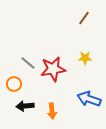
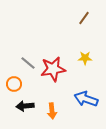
blue arrow: moved 3 px left
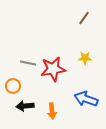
gray line: rotated 28 degrees counterclockwise
orange circle: moved 1 px left, 2 px down
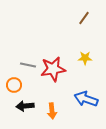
gray line: moved 2 px down
orange circle: moved 1 px right, 1 px up
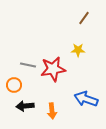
yellow star: moved 7 px left, 8 px up
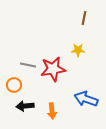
brown line: rotated 24 degrees counterclockwise
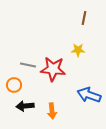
red star: rotated 15 degrees clockwise
blue arrow: moved 3 px right, 4 px up
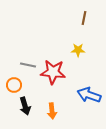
red star: moved 3 px down
black arrow: rotated 102 degrees counterclockwise
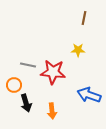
black arrow: moved 1 px right, 3 px up
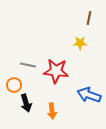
brown line: moved 5 px right
yellow star: moved 2 px right, 7 px up
red star: moved 3 px right, 1 px up
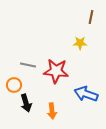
brown line: moved 2 px right, 1 px up
blue arrow: moved 3 px left, 1 px up
